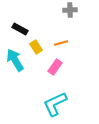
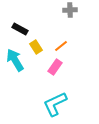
orange line: moved 3 px down; rotated 24 degrees counterclockwise
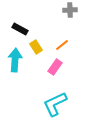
orange line: moved 1 px right, 1 px up
cyan arrow: rotated 35 degrees clockwise
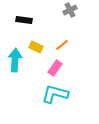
gray cross: rotated 24 degrees counterclockwise
black rectangle: moved 4 px right, 9 px up; rotated 21 degrees counterclockwise
yellow rectangle: rotated 32 degrees counterclockwise
pink rectangle: moved 1 px down
cyan L-shape: moved 10 px up; rotated 40 degrees clockwise
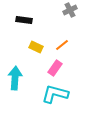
cyan arrow: moved 18 px down
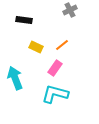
cyan arrow: rotated 25 degrees counterclockwise
